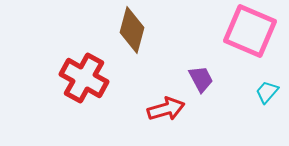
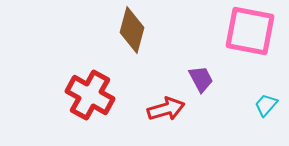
pink square: rotated 12 degrees counterclockwise
red cross: moved 6 px right, 17 px down
cyan trapezoid: moved 1 px left, 13 px down
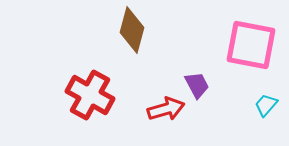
pink square: moved 1 px right, 14 px down
purple trapezoid: moved 4 px left, 6 px down
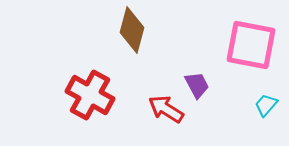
red arrow: rotated 132 degrees counterclockwise
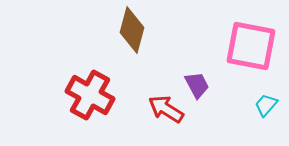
pink square: moved 1 px down
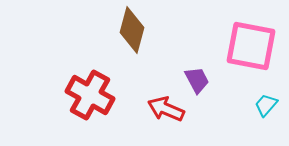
purple trapezoid: moved 5 px up
red arrow: rotated 9 degrees counterclockwise
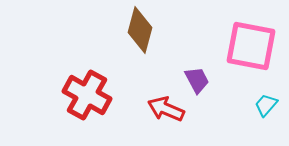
brown diamond: moved 8 px right
red cross: moved 3 px left
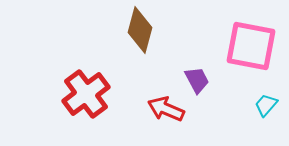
red cross: moved 1 px left, 1 px up; rotated 24 degrees clockwise
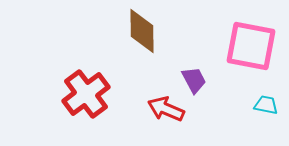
brown diamond: moved 2 px right, 1 px down; rotated 15 degrees counterclockwise
purple trapezoid: moved 3 px left
cyan trapezoid: rotated 60 degrees clockwise
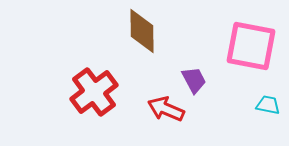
red cross: moved 8 px right, 2 px up
cyan trapezoid: moved 2 px right
